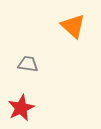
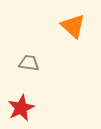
gray trapezoid: moved 1 px right, 1 px up
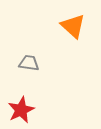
red star: moved 2 px down
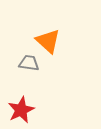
orange triangle: moved 25 px left, 15 px down
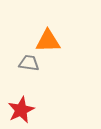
orange triangle: rotated 44 degrees counterclockwise
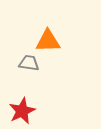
red star: moved 1 px right, 1 px down
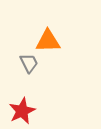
gray trapezoid: rotated 55 degrees clockwise
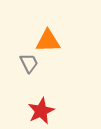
red star: moved 19 px right
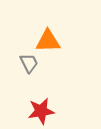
red star: rotated 16 degrees clockwise
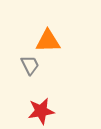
gray trapezoid: moved 1 px right, 2 px down
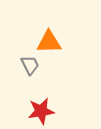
orange triangle: moved 1 px right, 1 px down
